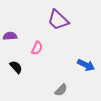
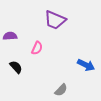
purple trapezoid: moved 3 px left; rotated 20 degrees counterclockwise
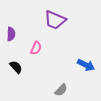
purple semicircle: moved 1 px right, 2 px up; rotated 96 degrees clockwise
pink semicircle: moved 1 px left
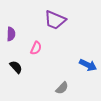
blue arrow: moved 2 px right
gray semicircle: moved 1 px right, 2 px up
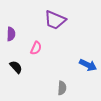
gray semicircle: rotated 40 degrees counterclockwise
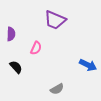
gray semicircle: moved 5 px left, 1 px down; rotated 56 degrees clockwise
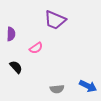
pink semicircle: rotated 32 degrees clockwise
blue arrow: moved 21 px down
gray semicircle: rotated 24 degrees clockwise
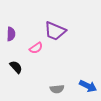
purple trapezoid: moved 11 px down
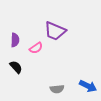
purple semicircle: moved 4 px right, 6 px down
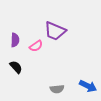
pink semicircle: moved 2 px up
